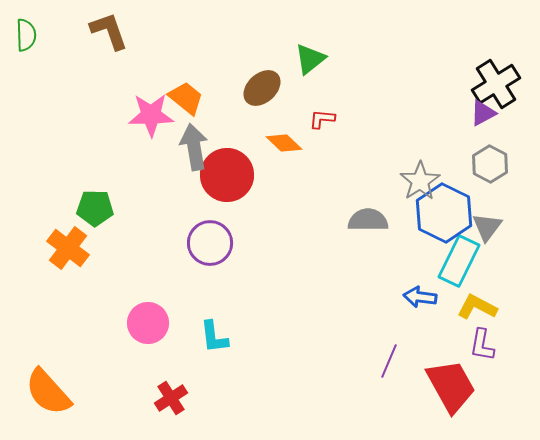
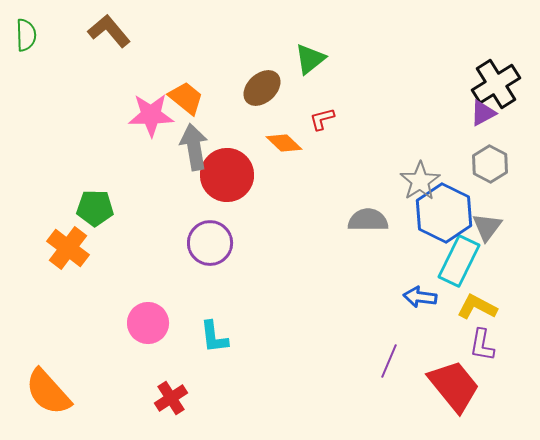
brown L-shape: rotated 21 degrees counterclockwise
red L-shape: rotated 20 degrees counterclockwise
red trapezoid: moved 3 px right; rotated 10 degrees counterclockwise
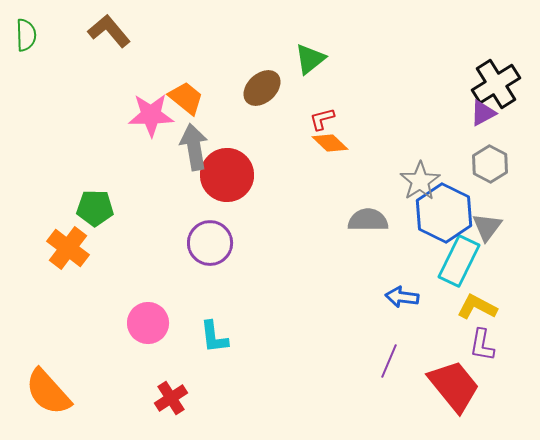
orange diamond: moved 46 px right
blue arrow: moved 18 px left
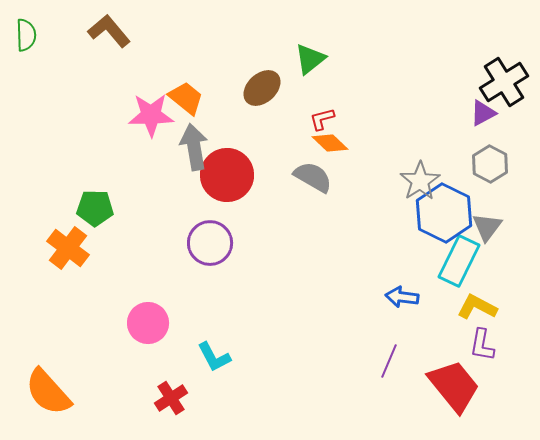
black cross: moved 8 px right, 2 px up
gray semicircle: moved 55 px left, 43 px up; rotated 30 degrees clockwise
cyan L-shape: moved 20 px down; rotated 21 degrees counterclockwise
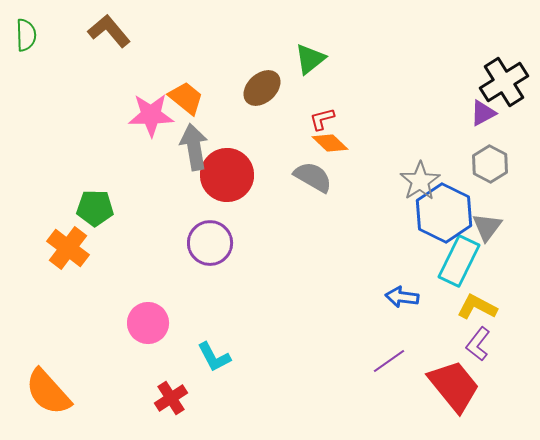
purple L-shape: moved 4 px left, 1 px up; rotated 28 degrees clockwise
purple line: rotated 32 degrees clockwise
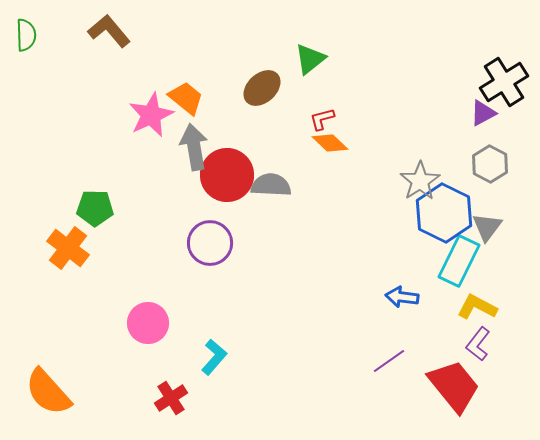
pink star: rotated 24 degrees counterclockwise
gray semicircle: moved 42 px left, 8 px down; rotated 27 degrees counterclockwise
cyan L-shape: rotated 111 degrees counterclockwise
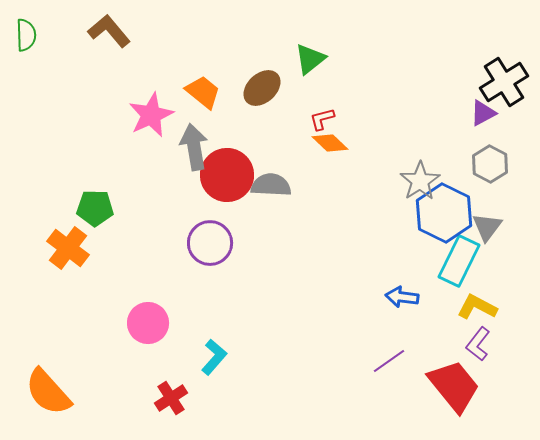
orange trapezoid: moved 17 px right, 6 px up
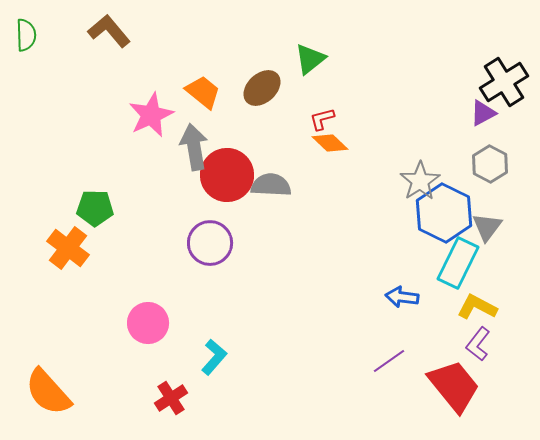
cyan rectangle: moved 1 px left, 2 px down
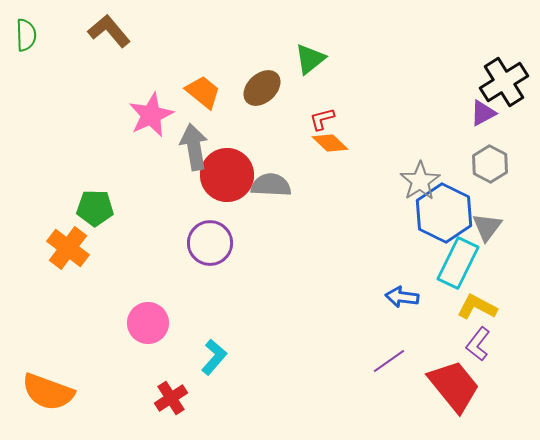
orange semicircle: rotated 28 degrees counterclockwise
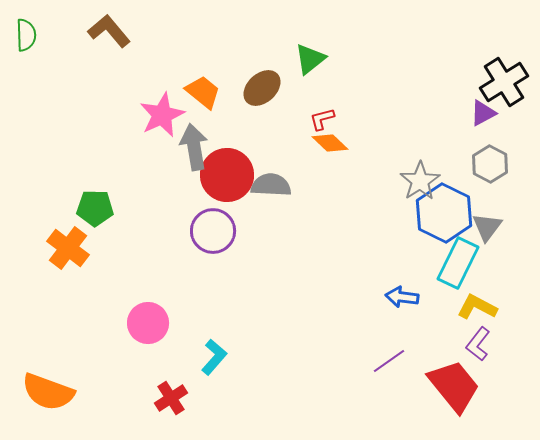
pink star: moved 11 px right
purple circle: moved 3 px right, 12 px up
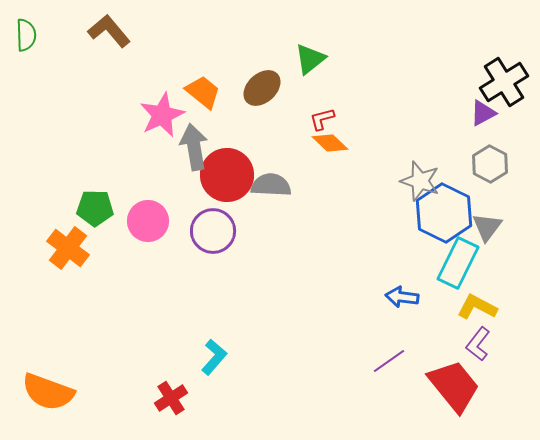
gray star: rotated 21 degrees counterclockwise
pink circle: moved 102 px up
